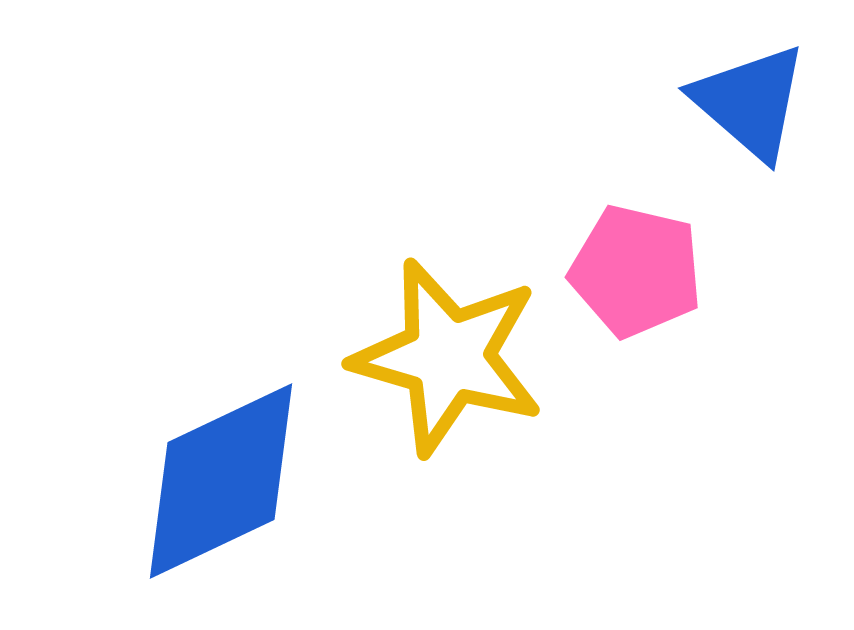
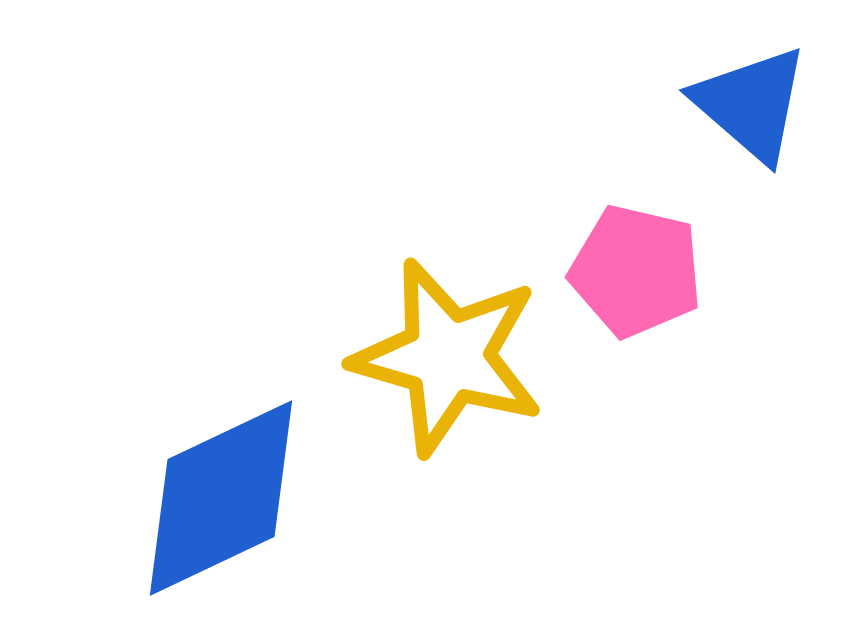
blue triangle: moved 1 px right, 2 px down
blue diamond: moved 17 px down
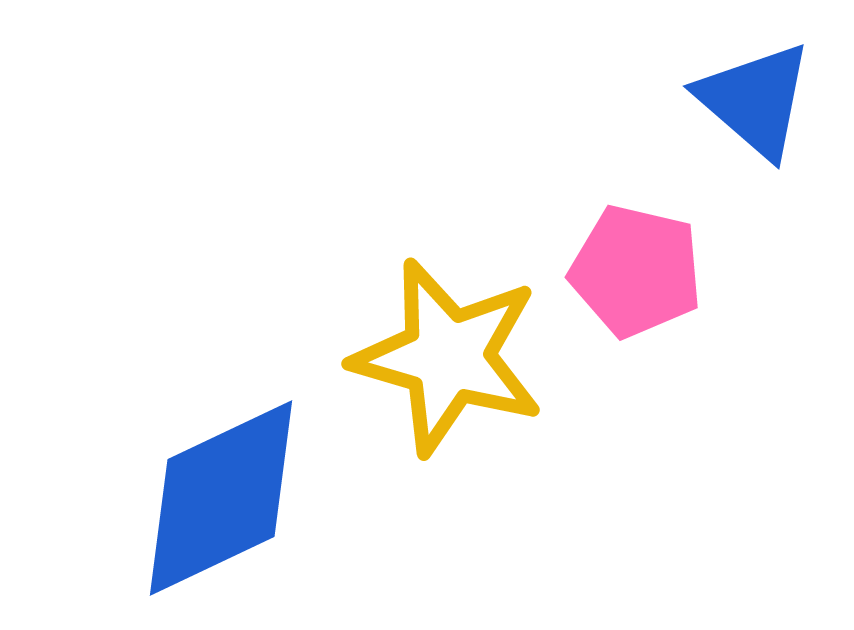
blue triangle: moved 4 px right, 4 px up
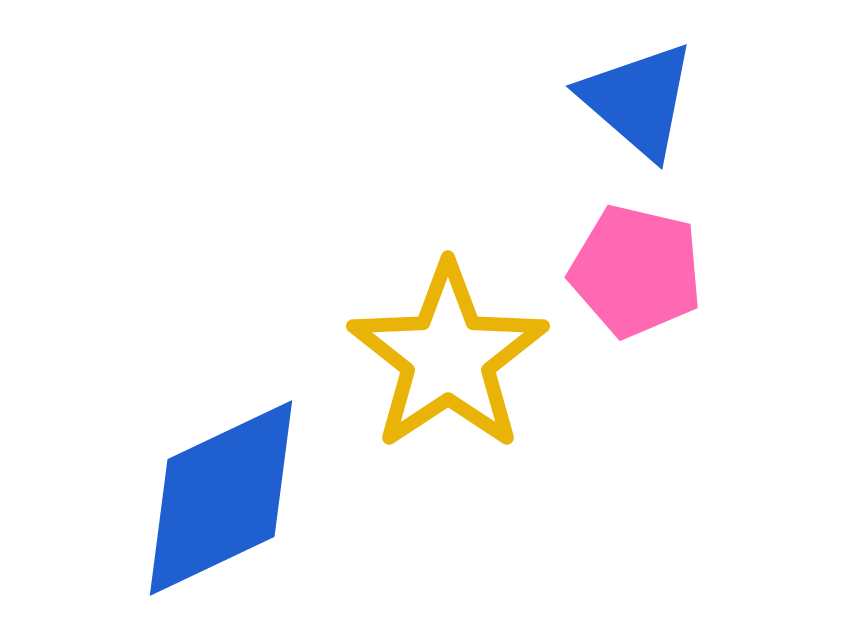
blue triangle: moved 117 px left
yellow star: rotated 22 degrees clockwise
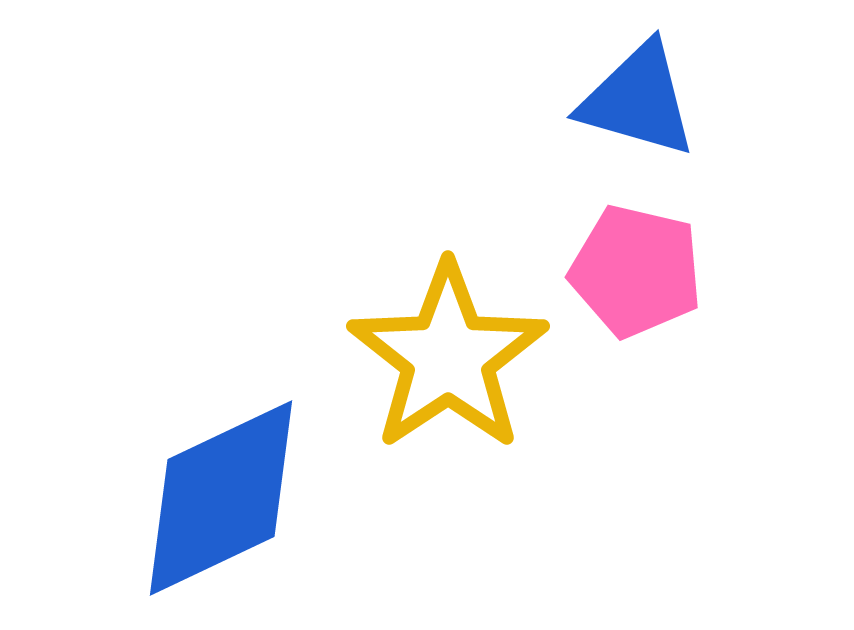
blue triangle: rotated 25 degrees counterclockwise
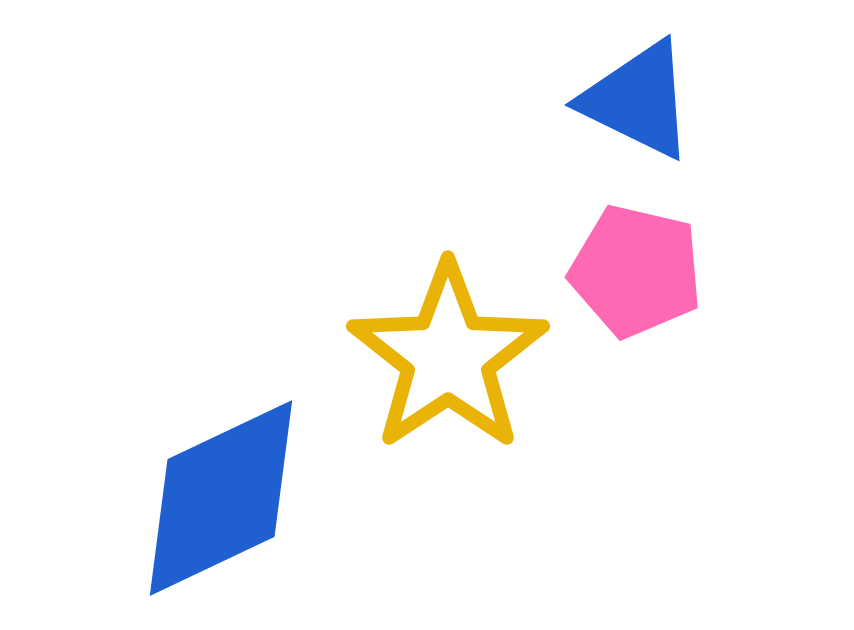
blue triangle: rotated 10 degrees clockwise
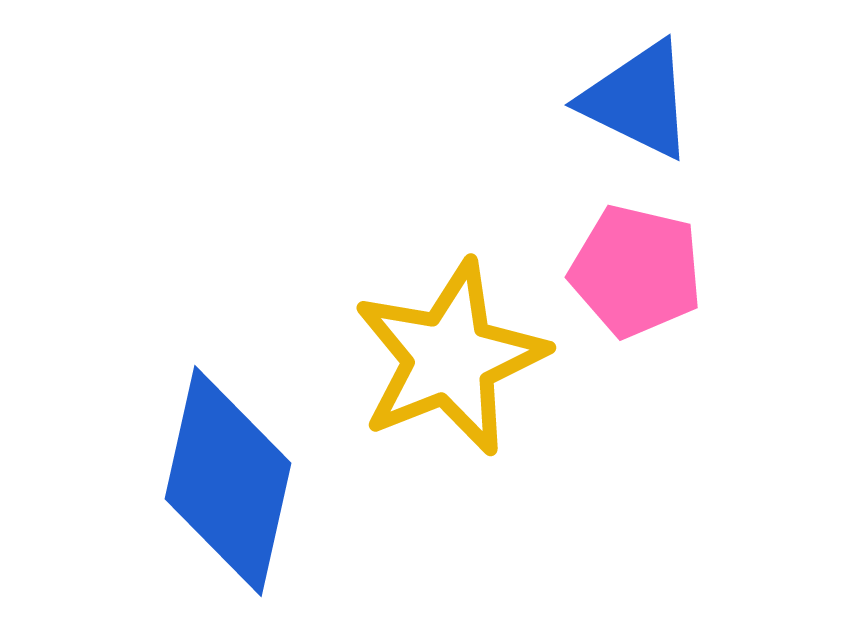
yellow star: moved 2 px right, 1 px down; rotated 12 degrees clockwise
blue diamond: moved 7 px right, 17 px up; rotated 52 degrees counterclockwise
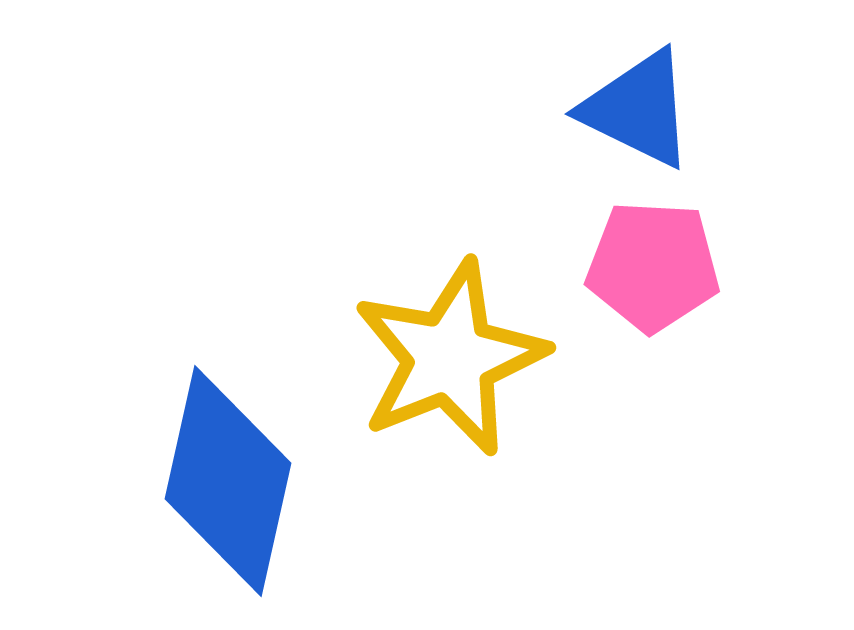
blue triangle: moved 9 px down
pink pentagon: moved 17 px right, 5 px up; rotated 10 degrees counterclockwise
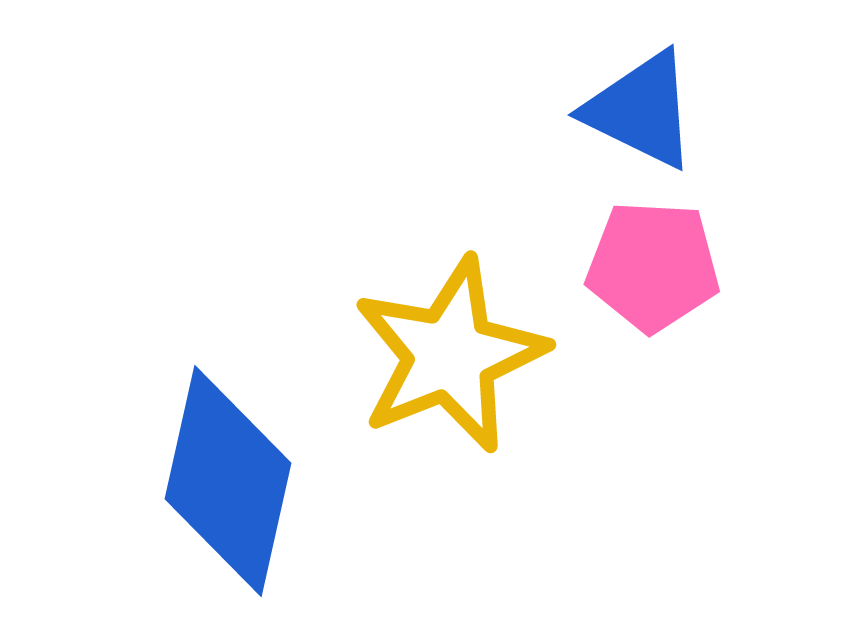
blue triangle: moved 3 px right, 1 px down
yellow star: moved 3 px up
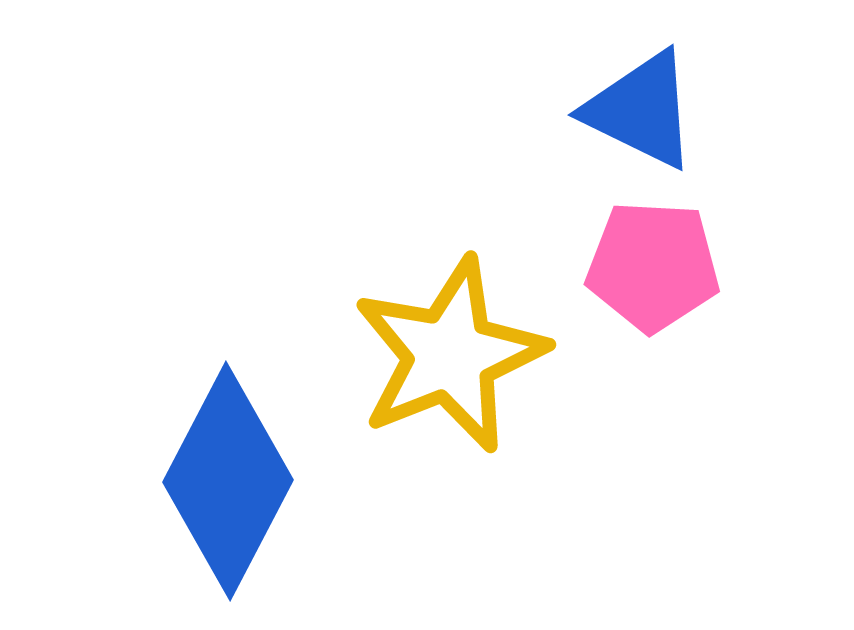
blue diamond: rotated 15 degrees clockwise
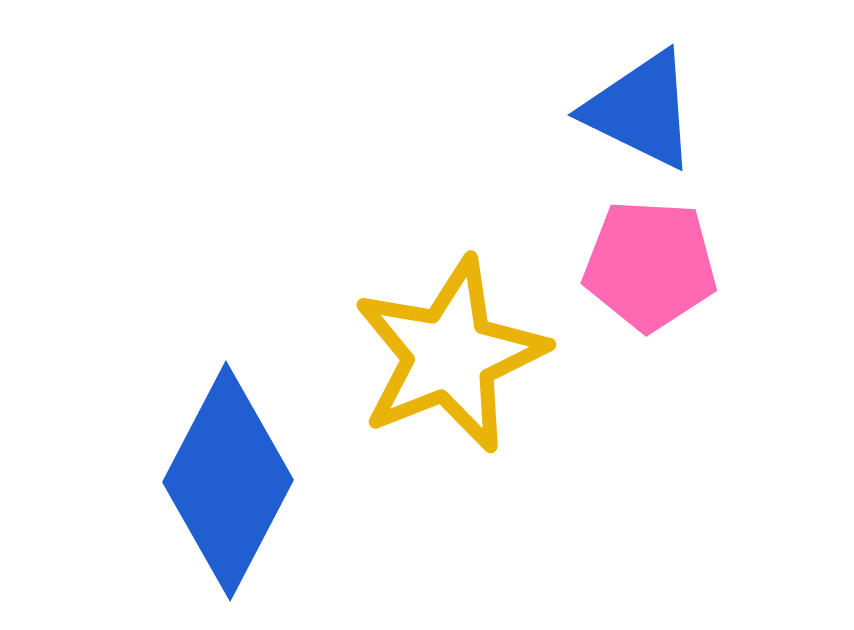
pink pentagon: moved 3 px left, 1 px up
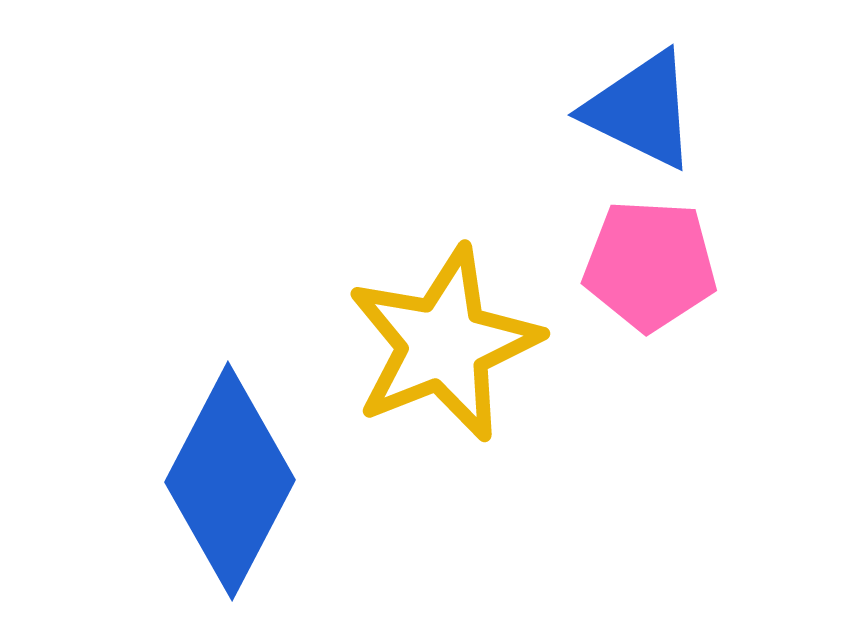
yellow star: moved 6 px left, 11 px up
blue diamond: moved 2 px right
